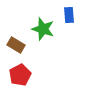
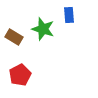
brown rectangle: moved 2 px left, 8 px up
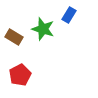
blue rectangle: rotated 35 degrees clockwise
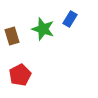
blue rectangle: moved 1 px right, 4 px down
brown rectangle: moved 2 px left, 1 px up; rotated 42 degrees clockwise
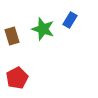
blue rectangle: moved 1 px down
red pentagon: moved 3 px left, 3 px down
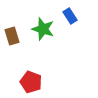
blue rectangle: moved 4 px up; rotated 63 degrees counterclockwise
red pentagon: moved 14 px right, 4 px down; rotated 25 degrees counterclockwise
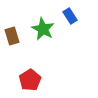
green star: rotated 10 degrees clockwise
red pentagon: moved 1 px left, 2 px up; rotated 20 degrees clockwise
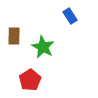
green star: moved 18 px down
brown rectangle: moved 2 px right; rotated 18 degrees clockwise
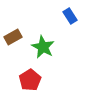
brown rectangle: moved 1 px left, 1 px down; rotated 60 degrees clockwise
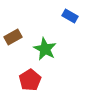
blue rectangle: rotated 28 degrees counterclockwise
green star: moved 2 px right, 2 px down
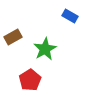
green star: rotated 15 degrees clockwise
